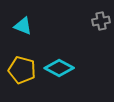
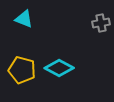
gray cross: moved 2 px down
cyan triangle: moved 1 px right, 7 px up
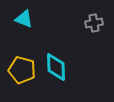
gray cross: moved 7 px left
cyan diamond: moved 3 px left, 1 px up; rotated 60 degrees clockwise
